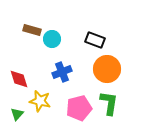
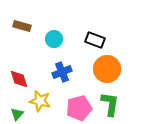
brown rectangle: moved 10 px left, 4 px up
cyan circle: moved 2 px right
green L-shape: moved 1 px right, 1 px down
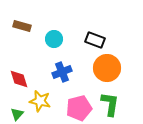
orange circle: moved 1 px up
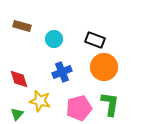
orange circle: moved 3 px left, 1 px up
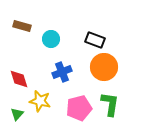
cyan circle: moved 3 px left
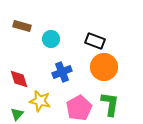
black rectangle: moved 1 px down
pink pentagon: rotated 15 degrees counterclockwise
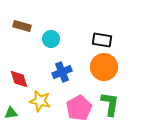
black rectangle: moved 7 px right, 1 px up; rotated 12 degrees counterclockwise
green triangle: moved 6 px left, 1 px up; rotated 40 degrees clockwise
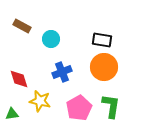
brown rectangle: rotated 12 degrees clockwise
green L-shape: moved 1 px right, 2 px down
green triangle: moved 1 px right, 1 px down
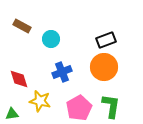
black rectangle: moved 4 px right; rotated 30 degrees counterclockwise
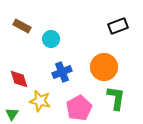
black rectangle: moved 12 px right, 14 px up
green L-shape: moved 5 px right, 8 px up
green triangle: rotated 48 degrees counterclockwise
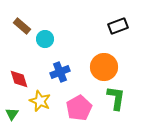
brown rectangle: rotated 12 degrees clockwise
cyan circle: moved 6 px left
blue cross: moved 2 px left
yellow star: rotated 10 degrees clockwise
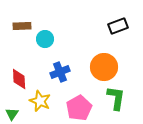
brown rectangle: rotated 42 degrees counterclockwise
red diamond: rotated 15 degrees clockwise
